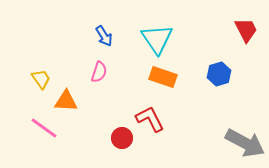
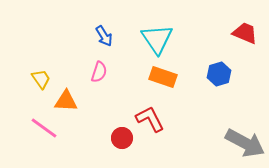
red trapezoid: moved 1 px left, 3 px down; rotated 40 degrees counterclockwise
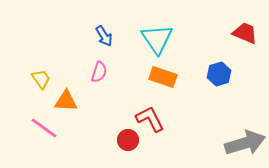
red circle: moved 6 px right, 2 px down
gray arrow: rotated 45 degrees counterclockwise
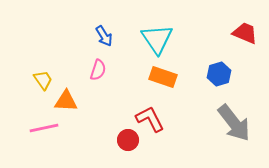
pink semicircle: moved 1 px left, 2 px up
yellow trapezoid: moved 2 px right, 1 px down
pink line: rotated 48 degrees counterclockwise
gray arrow: moved 11 px left, 20 px up; rotated 69 degrees clockwise
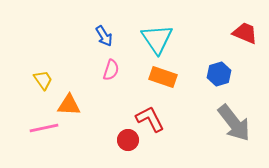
pink semicircle: moved 13 px right
orange triangle: moved 3 px right, 4 px down
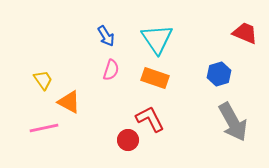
blue arrow: moved 2 px right
orange rectangle: moved 8 px left, 1 px down
orange triangle: moved 3 px up; rotated 25 degrees clockwise
gray arrow: moved 1 px left, 1 px up; rotated 9 degrees clockwise
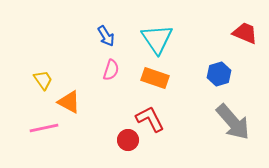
gray arrow: rotated 12 degrees counterclockwise
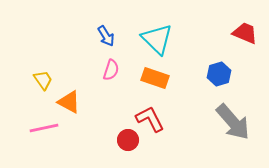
cyan triangle: rotated 12 degrees counterclockwise
